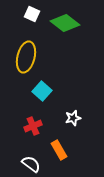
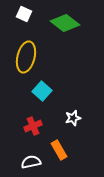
white square: moved 8 px left
white semicircle: moved 2 px up; rotated 48 degrees counterclockwise
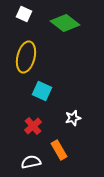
cyan square: rotated 18 degrees counterclockwise
red cross: rotated 18 degrees counterclockwise
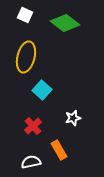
white square: moved 1 px right, 1 px down
cyan square: moved 1 px up; rotated 18 degrees clockwise
